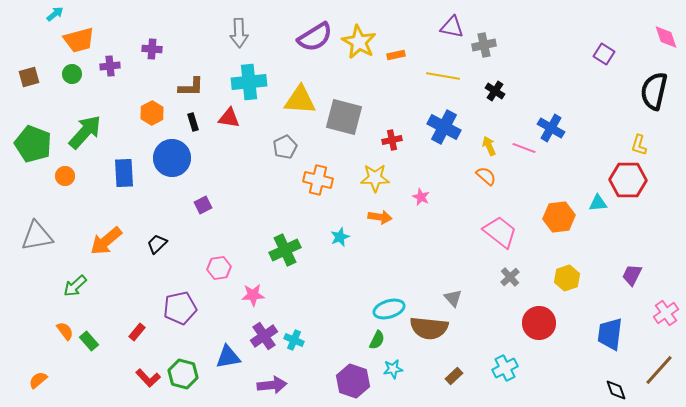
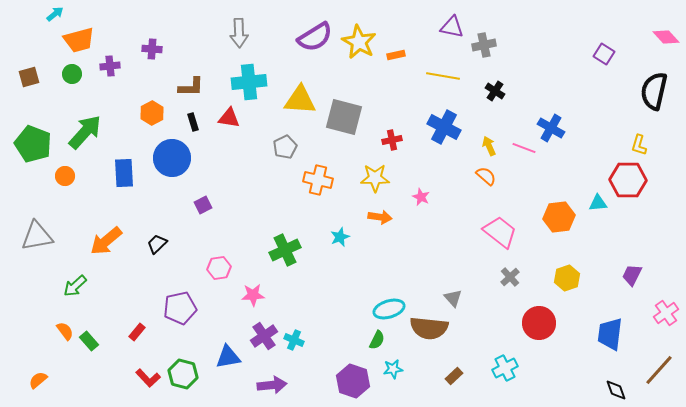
pink diamond at (666, 37): rotated 24 degrees counterclockwise
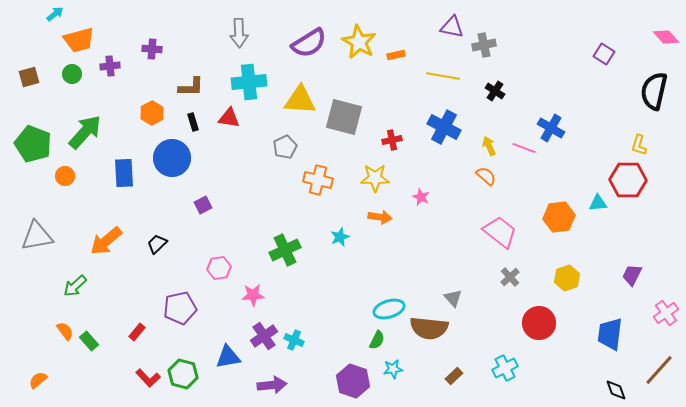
purple semicircle at (315, 37): moved 6 px left, 6 px down
